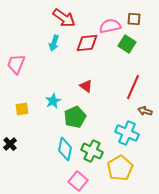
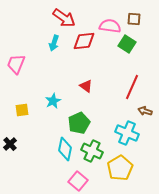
pink semicircle: rotated 20 degrees clockwise
red diamond: moved 3 px left, 2 px up
red line: moved 1 px left
yellow square: moved 1 px down
green pentagon: moved 4 px right, 6 px down
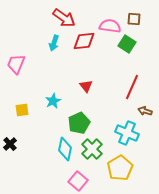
red triangle: rotated 16 degrees clockwise
green cross: moved 2 px up; rotated 20 degrees clockwise
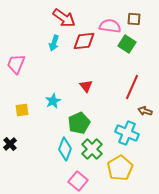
cyan diamond: rotated 10 degrees clockwise
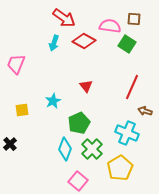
red diamond: rotated 35 degrees clockwise
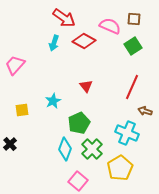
pink semicircle: rotated 15 degrees clockwise
green square: moved 6 px right, 2 px down; rotated 24 degrees clockwise
pink trapezoid: moved 1 px left, 1 px down; rotated 20 degrees clockwise
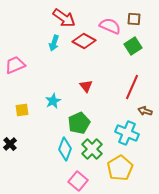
pink trapezoid: rotated 25 degrees clockwise
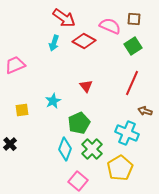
red line: moved 4 px up
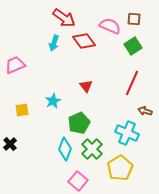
red diamond: rotated 25 degrees clockwise
